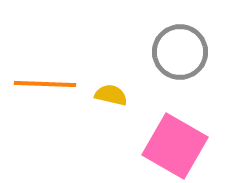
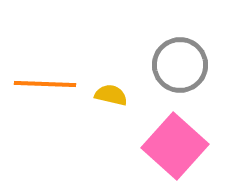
gray circle: moved 13 px down
pink square: rotated 12 degrees clockwise
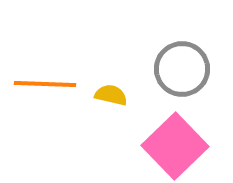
gray circle: moved 2 px right, 4 px down
pink square: rotated 4 degrees clockwise
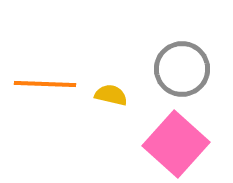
pink square: moved 1 px right, 2 px up; rotated 4 degrees counterclockwise
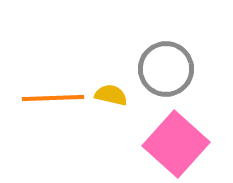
gray circle: moved 16 px left
orange line: moved 8 px right, 14 px down; rotated 4 degrees counterclockwise
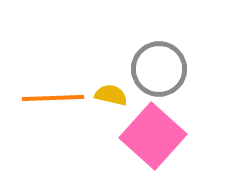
gray circle: moved 7 px left
pink square: moved 23 px left, 8 px up
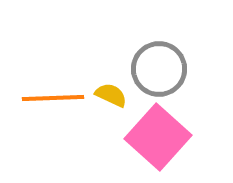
yellow semicircle: rotated 12 degrees clockwise
pink square: moved 5 px right, 1 px down
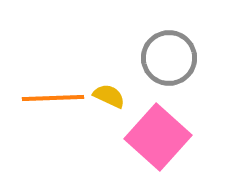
gray circle: moved 10 px right, 11 px up
yellow semicircle: moved 2 px left, 1 px down
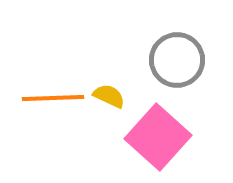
gray circle: moved 8 px right, 2 px down
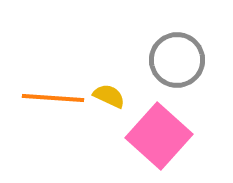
orange line: rotated 6 degrees clockwise
pink square: moved 1 px right, 1 px up
